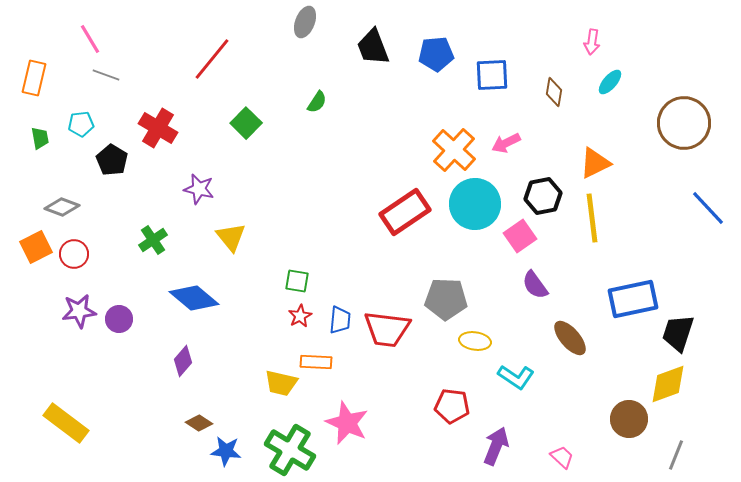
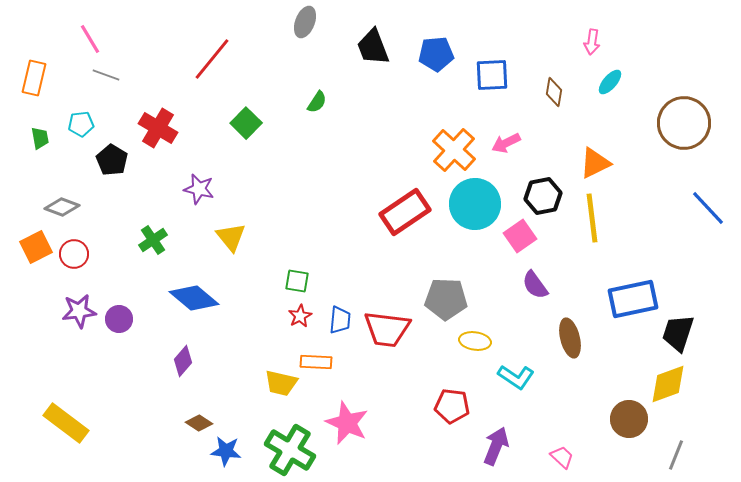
brown ellipse at (570, 338): rotated 27 degrees clockwise
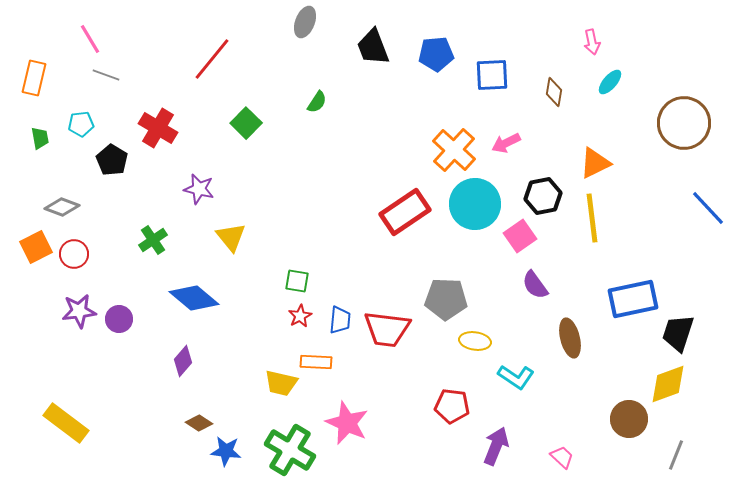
pink arrow at (592, 42): rotated 20 degrees counterclockwise
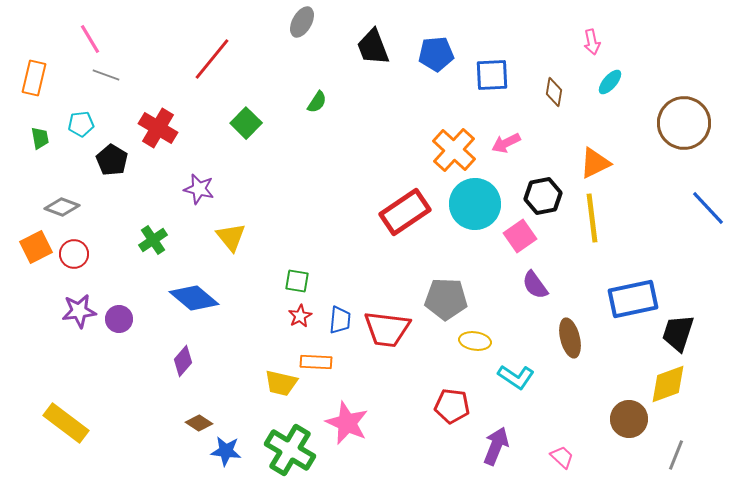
gray ellipse at (305, 22): moved 3 px left; rotated 8 degrees clockwise
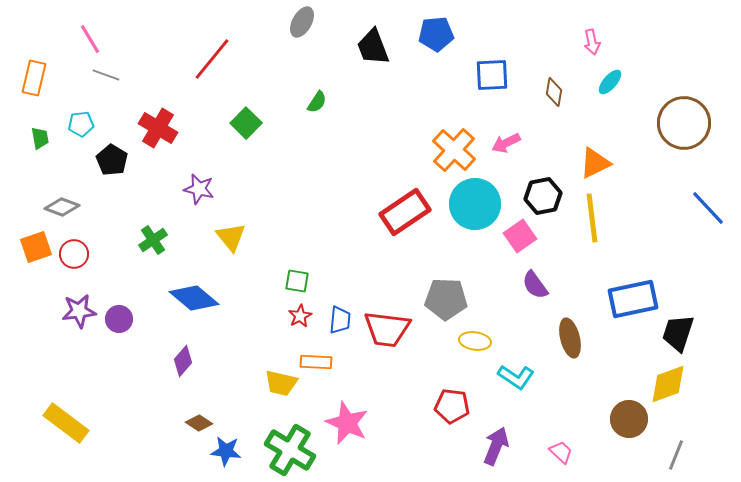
blue pentagon at (436, 54): moved 20 px up
orange square at (36, 247): rotated 8 degrees clockwise
pink trapezoid at (562, 457): moved 1 px left, 5 px up
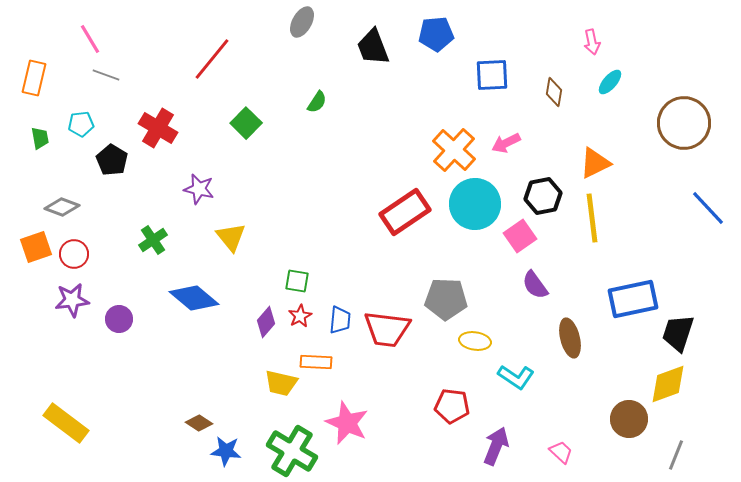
purple star at (79, 311): moved 7 px left, 11 px up
purple diamond at (183, 361): moved 83 px right, 39 px up
green cross at (290, 450): moved 2 px right, 1 px down
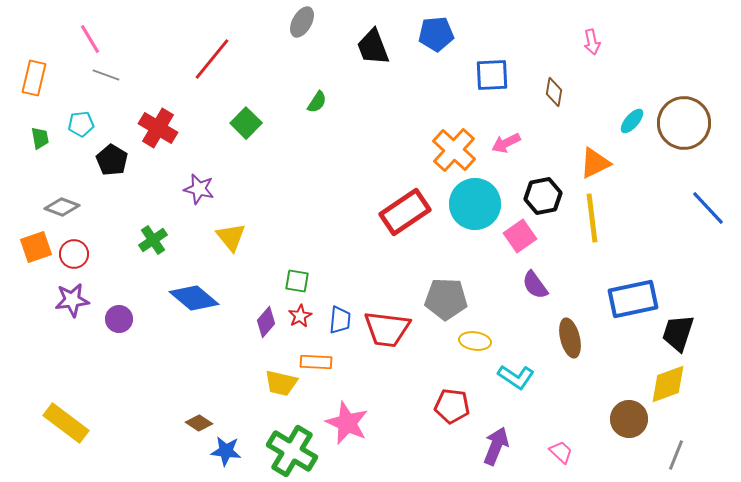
cyan ellipse at (610, 82): moved 22 px right, 39 px down
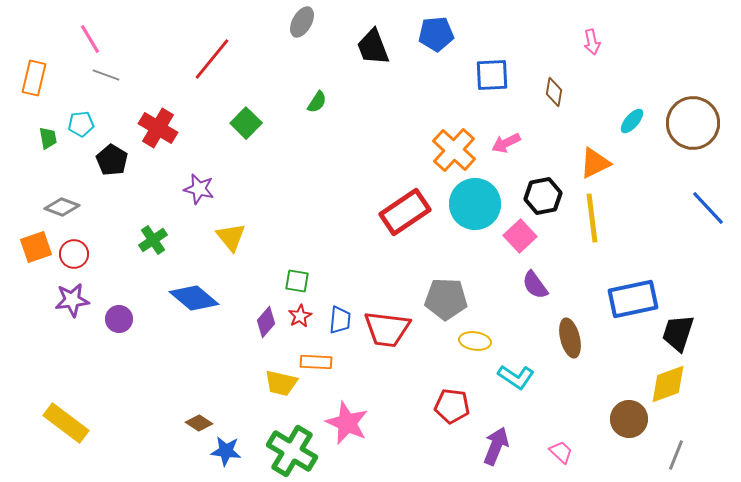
brown circle at (684, 123): moved 9 px right
green trapezoid at (40, 138): moved 8 px right
pink square at (520, 236): rotated 8 degrees counterclockwise
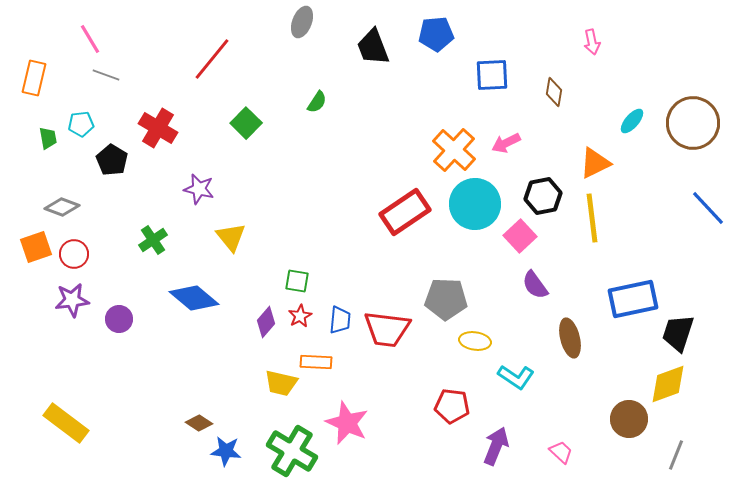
gray ellipse at (302, 22): rotated 8 degrees counterclockwise
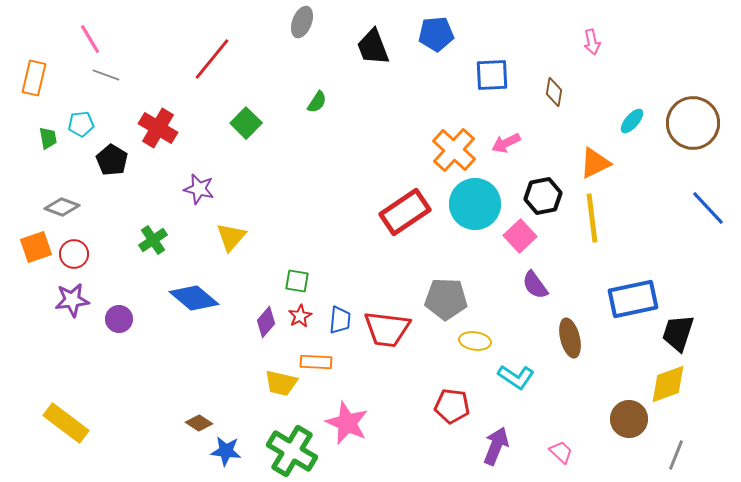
yellow triangle at (231, 237): rotated 20 degrees clockwise
